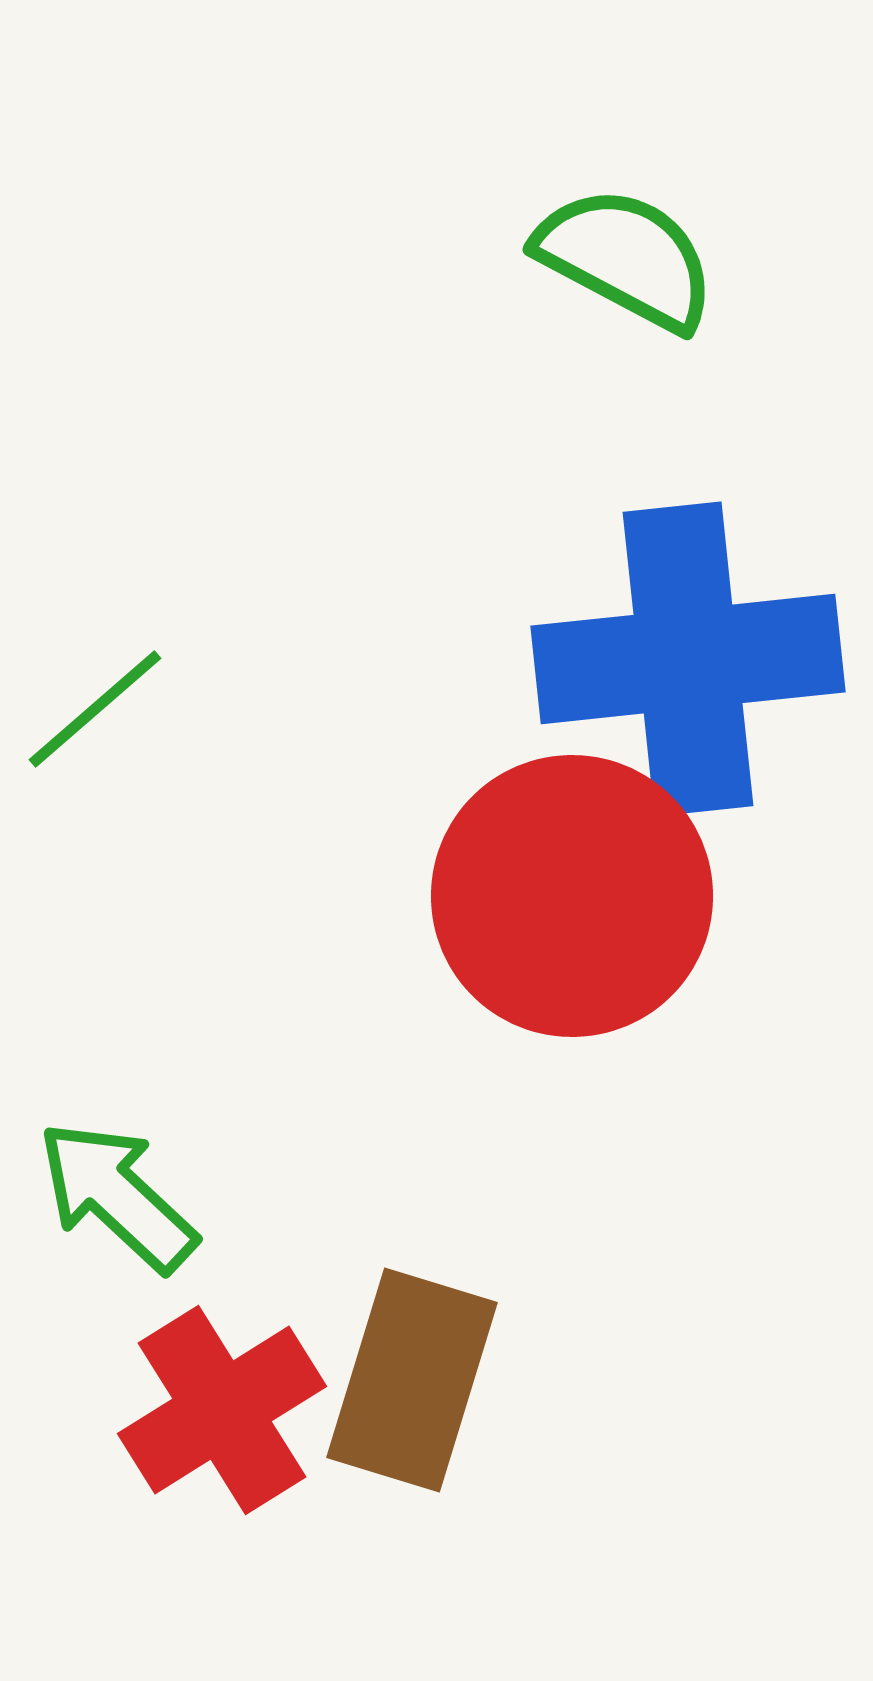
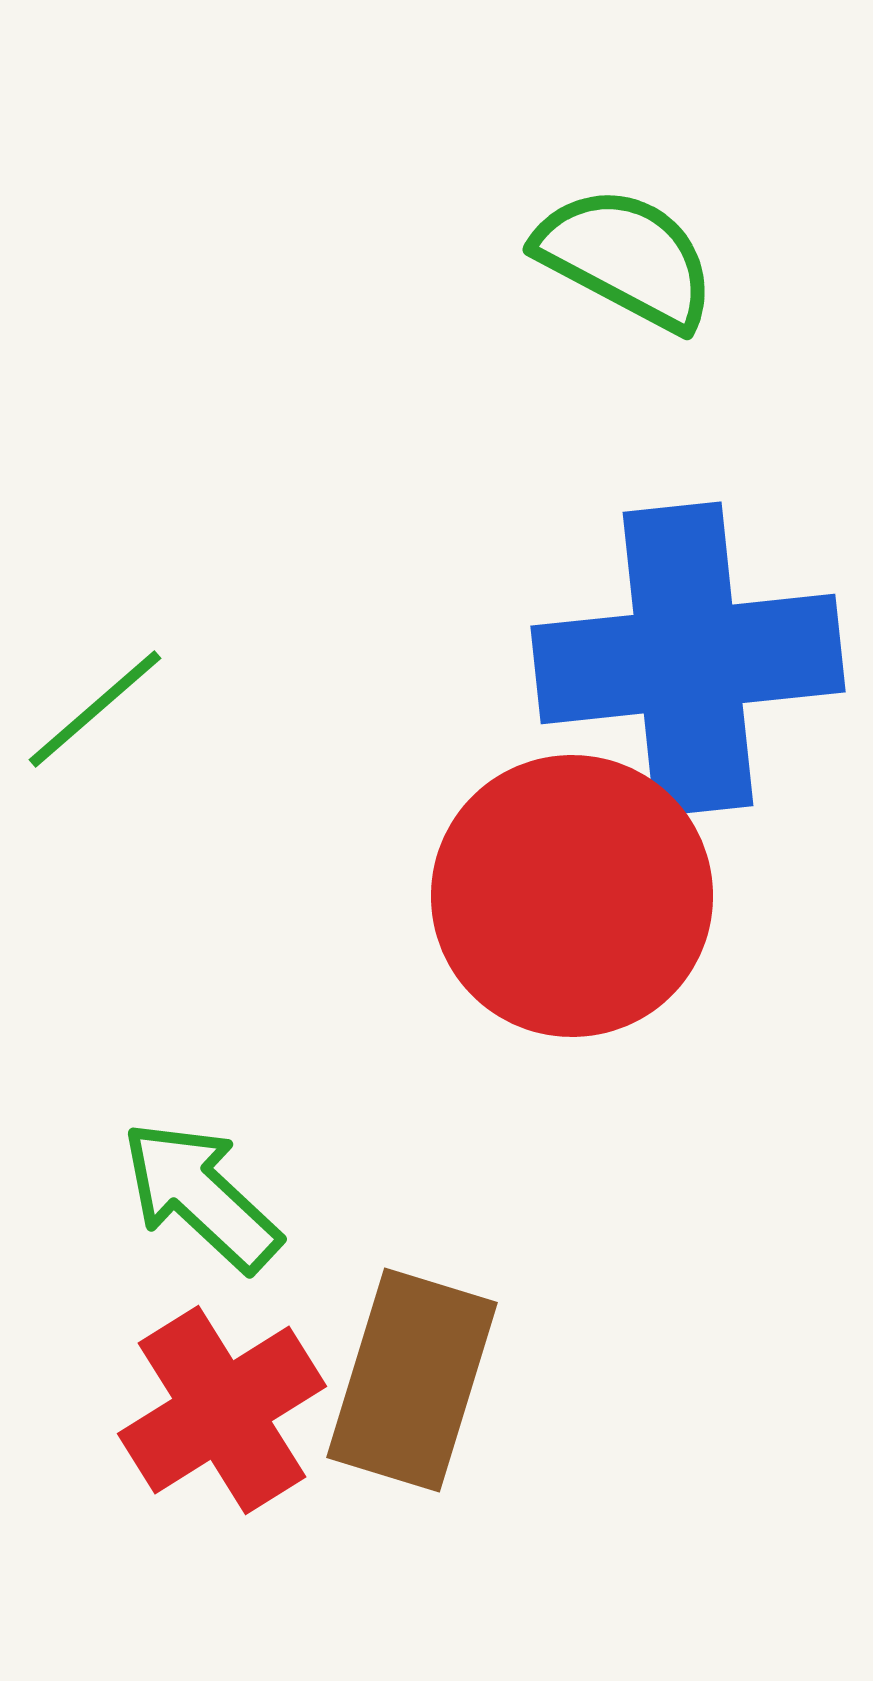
green arrow: moved 84 px right
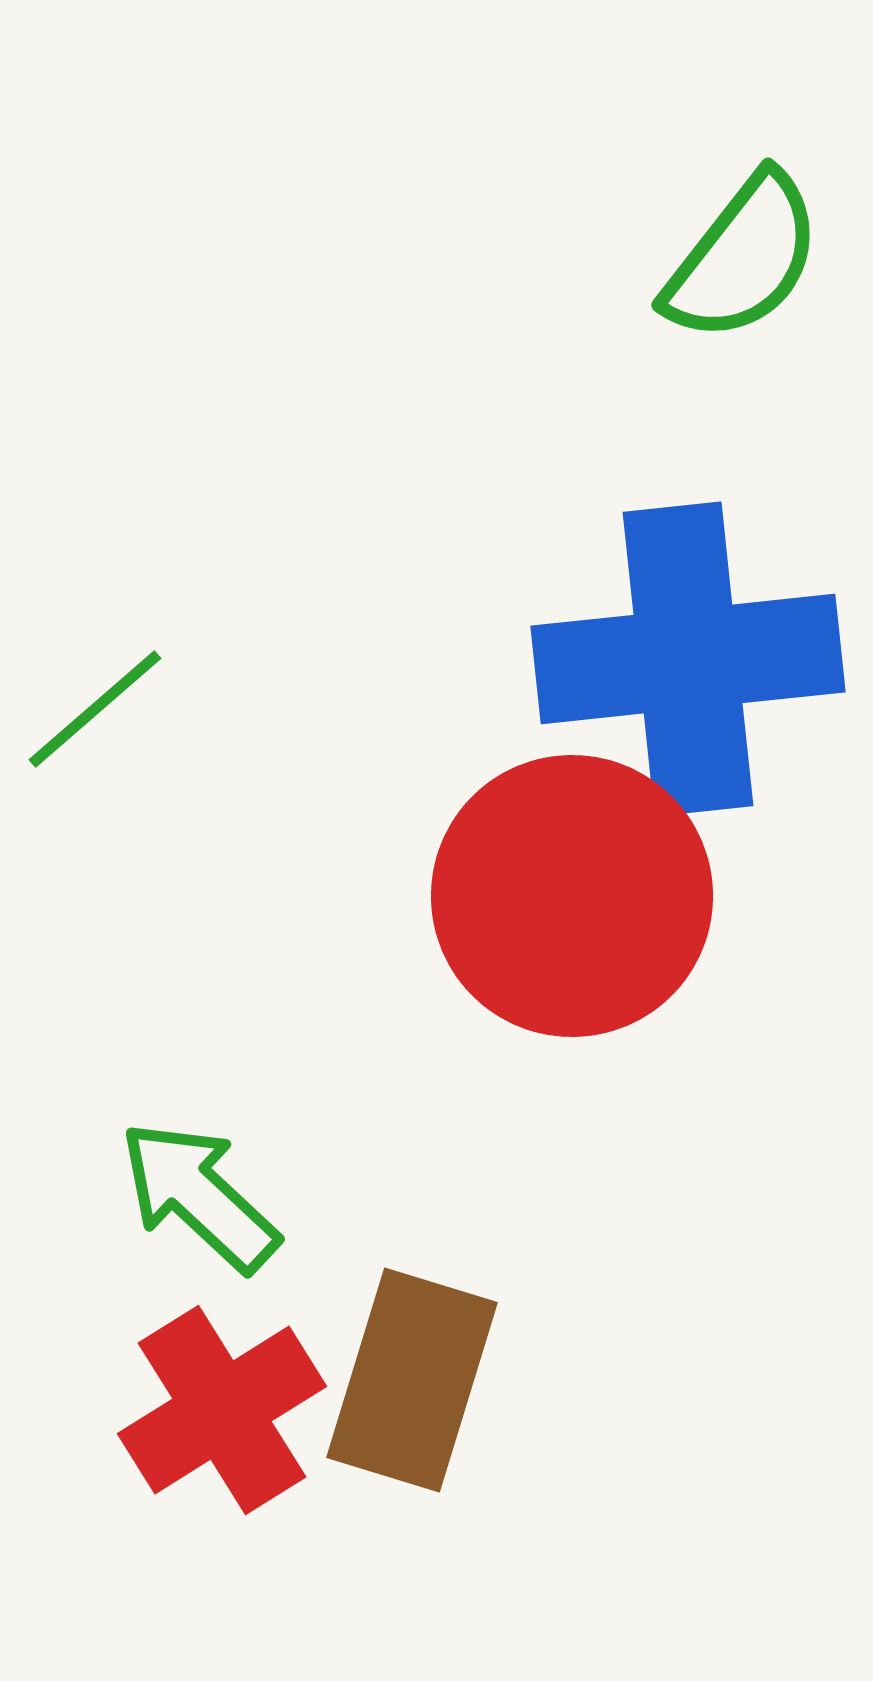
green semicircle: moved 117 px right; rotated 100 degrees clockwise
green arrow: moved 2 px left
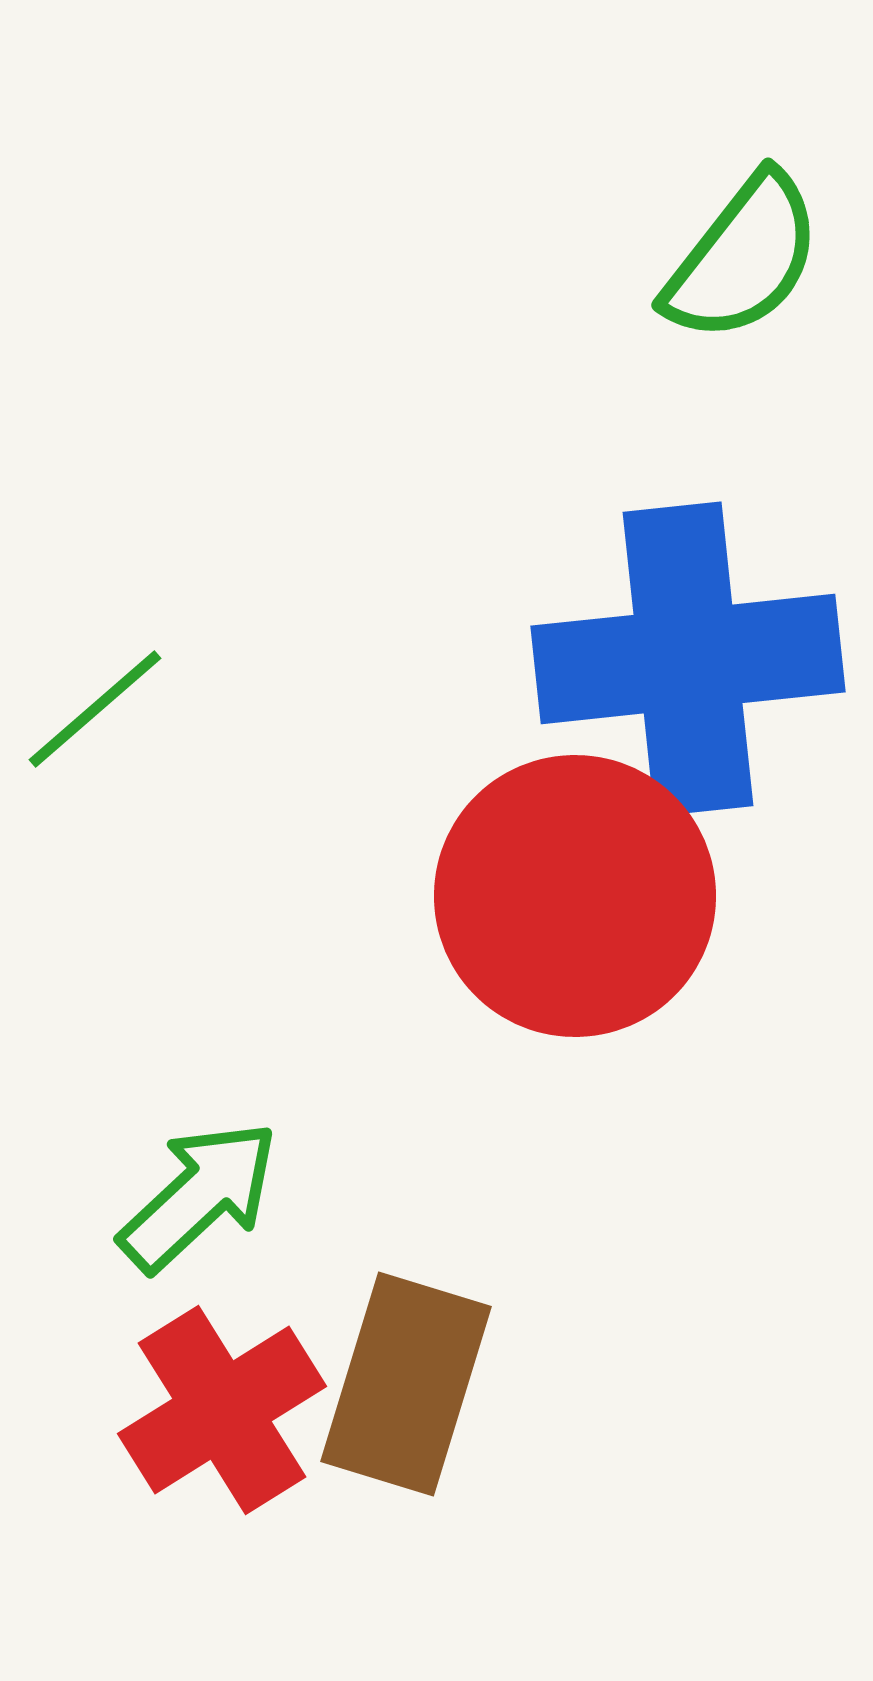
red circle: moved 3 px right
green arrow: rotated 94 degrees clockwise
brown rectangle: moved 6 px left, 4 px down
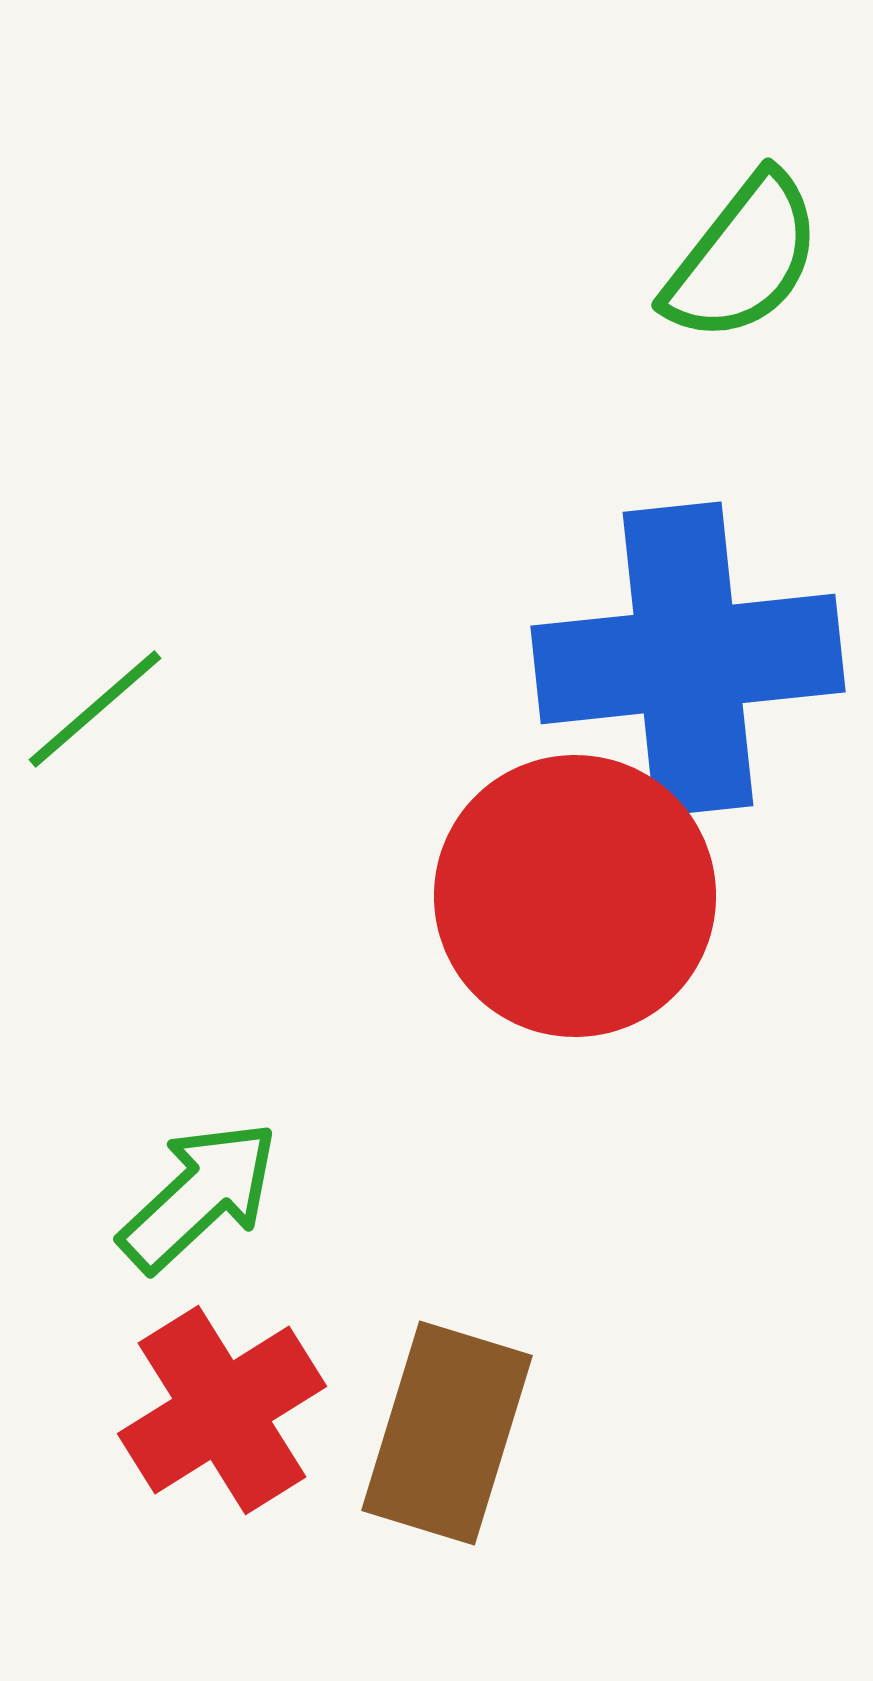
brown rectangle: moved 41 px right, 49 px down
